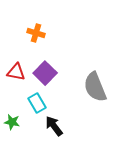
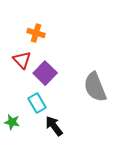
red triangle: moved 6 px right, 12 px up; rotated 36 degrees clockwise
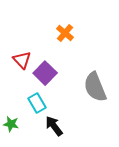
orange cross: moved 29 px right; rotated 24 degrees clockwise
green star: moved 1 px left, 2 px down
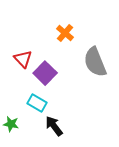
red triangle: moved 1 px right, 1 px up
gray semicircle: moved 25 px up
cyan rectangle: rotated 30 degrees counterclockwise
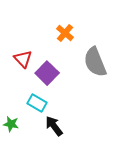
purple square: moved 2 px right
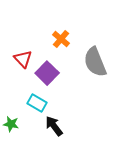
orange cross: moved 4 px left, 6 px down
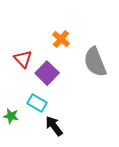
green star: moved 8 px up
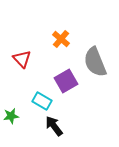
red triangle: moved 1 px left
purple square: moved 19 px right, 8 px down; rotated 15 degrees clockwise
cyan rectangle: moved 5 px right, 2 px up
green star: rotated 21 degrees counterclockwise
